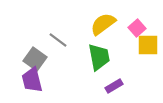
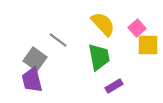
yellow semicircle: rotated 84 degrees clockwise
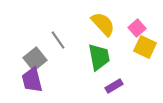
gray line: rotated 18 degrees clockwise
yellow square: moved 3 px left, 2 px down; rotated 25 degrees clockwise
gray square: rotated 15 degrees clockwise
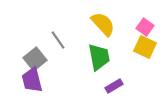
pink square: moved 8 px right, 1 px up; rotated 12 degrees counterclockwise
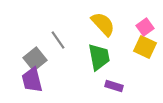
pink square: rotated 18 degrees clockwise
purple rectangle: rotated 48 degrees clockwise
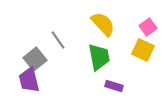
pink square: moved 3 px right
yellow square: moved 2 px left, 3 px down
purple trapezoid: moved 3 px left
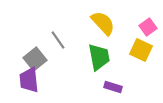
yellow semicircle: moved 1 px up
yellow square: moved 2 px left
purple trapezoid: rotated 8 degrees clockwise
purple rectangle: moved 1 px left, 1 px down
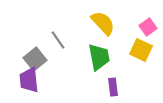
purple rectangle: rotated 66 degrees clockwise
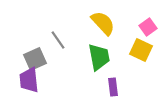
gray square: rotated 15 degrees clockwise
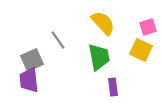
pink square: rotated 18 degrees clockwise
gray square: moved 3 px left, 1 px down
